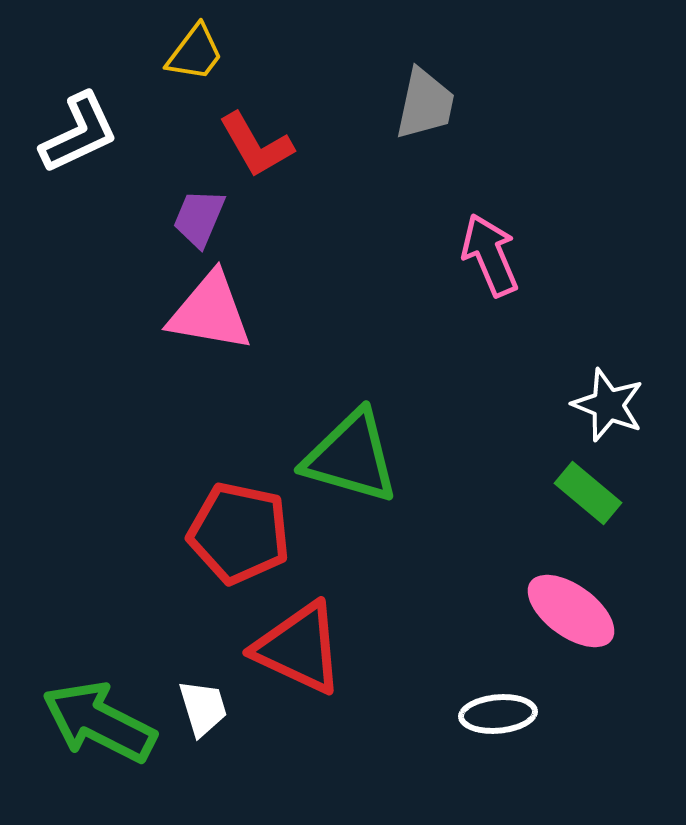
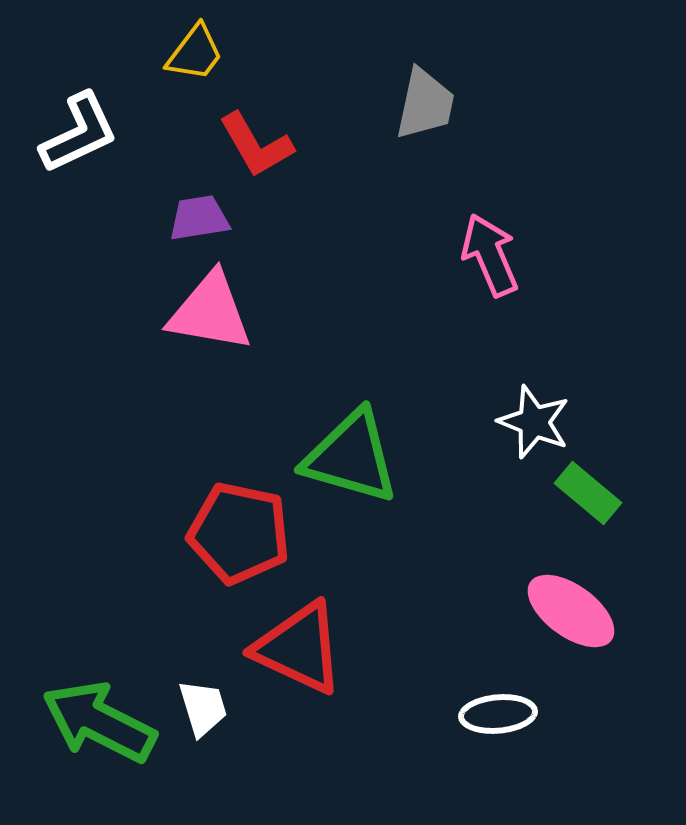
purple trapezoid: rotated 58 degrees clockwise
white star: moved 74 px left, 17 px down
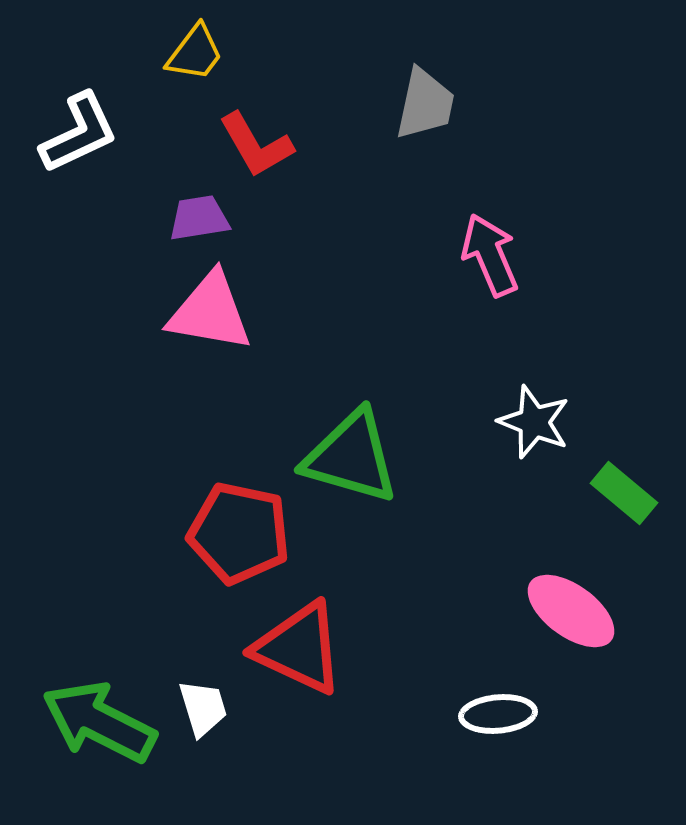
green rectangle: moved 36 px right
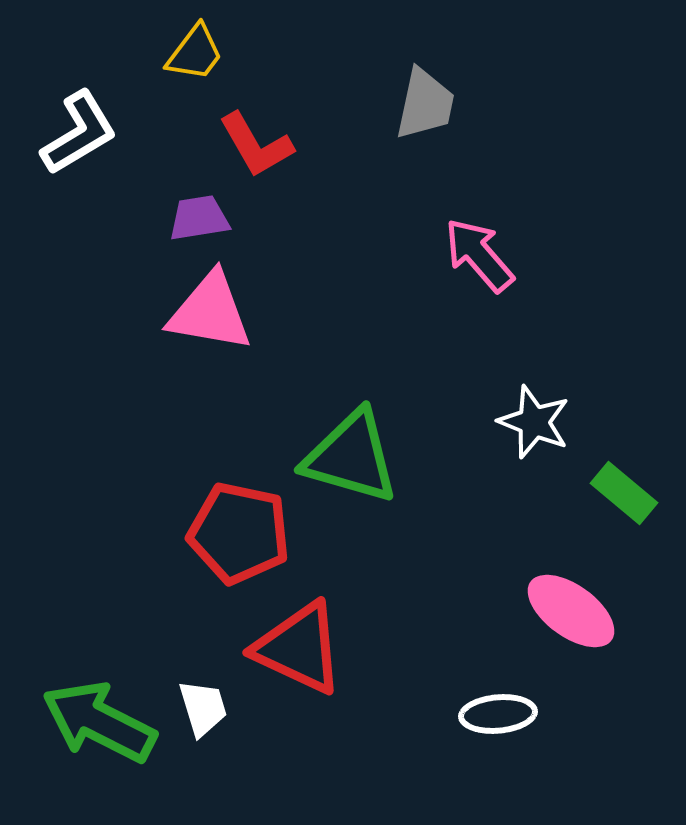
white L-shape: rotated 6 degrees counterclockwise
pink arrow: moved 11 px left; rotated 18 degrees counterclockwise
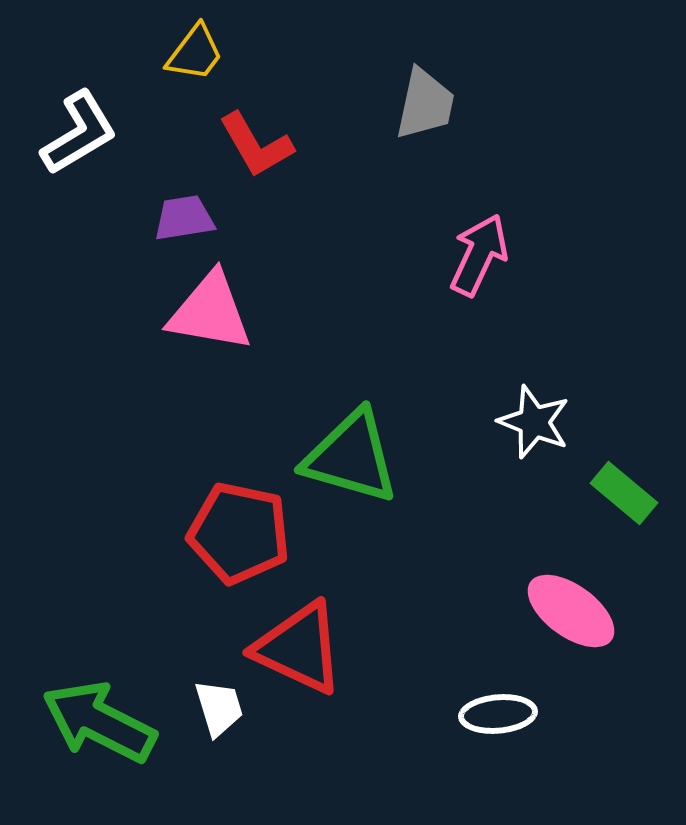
purple trapezoid: moved 15 px left
pink arrow: rotated 66 degrees clockwise
white trapezoid: moved 16 px right
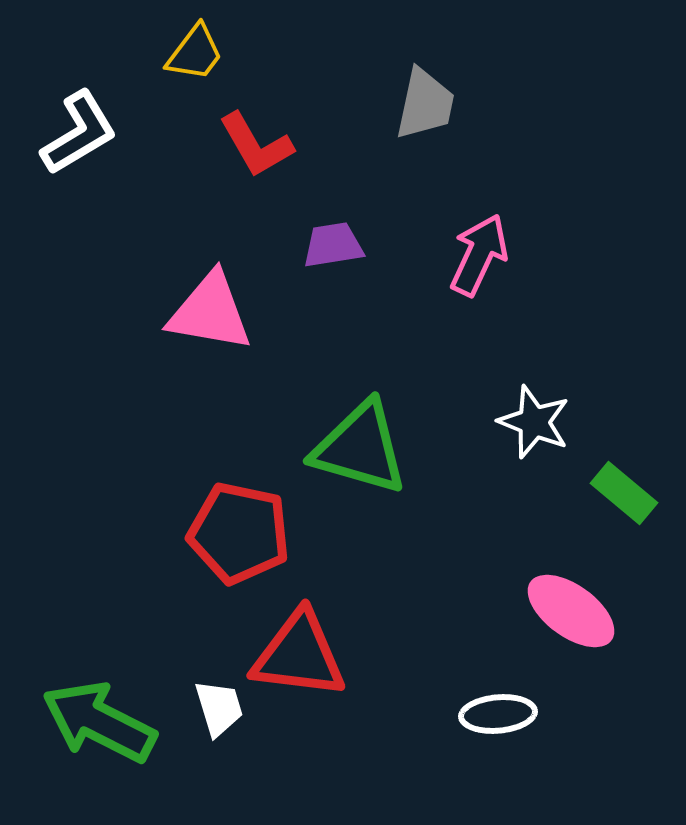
purple trapezoid: moved 149 px right, 27 px down
green triangle: moved 9 px right, 9 px up
red triangle: moved 7 px down; rotated 18 degrees counterclockwise
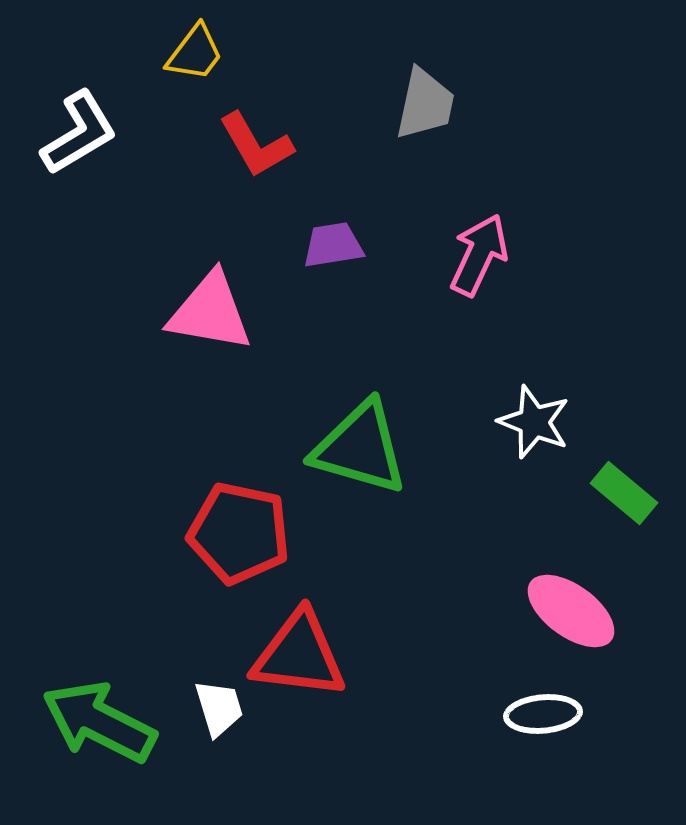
white ellipse: moved 45 px right
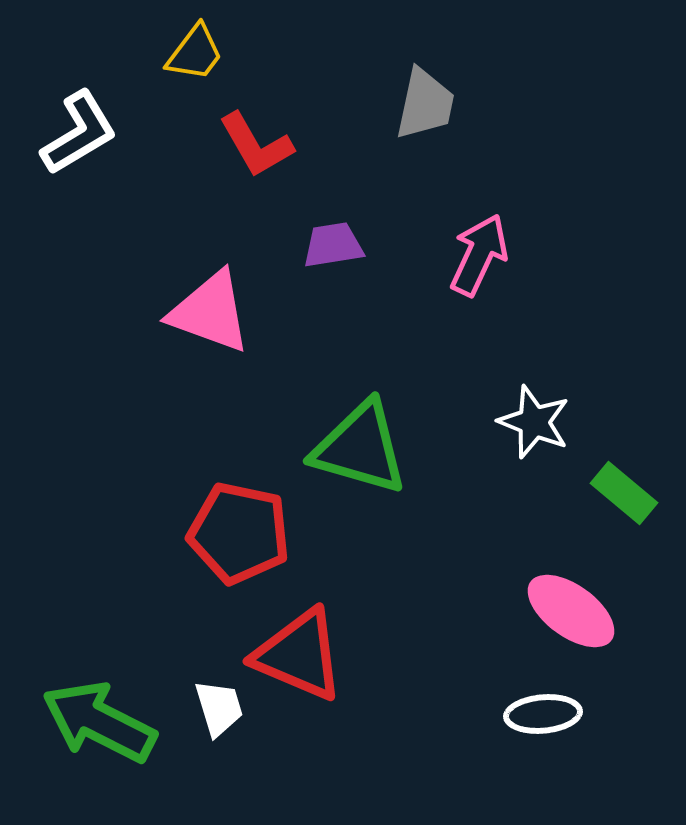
pink triangle: rotated 10 degrees clockwise
red triangle: rotated 16 degrees clockwise
